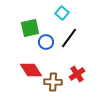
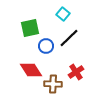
cyan square: moved 1 px right, 1 px down
black line: rotated 10 degrees clockwise
blue circle: moved 4 px down
red cross: moved 1 px left, 2 px up
brown cross: moved 2 px down
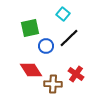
red cross: moved 2 px down; rotated 21 degrees counterclockwise
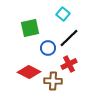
blue circle: moved 2 px right, 2 px down
red diamond: moved 2 px left, 2 px down; rotated 30 degrees counterclockwise
red cross: moved 7 px left, 10 px up; rotated 28 degrees clockwise
brown cross: moved 3 px up
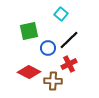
cyan square: moved 2 px left
green square: moved 1 px left, 3 px down
black line: moved 2 px down
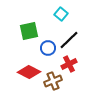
brown cross: rotated 24 degrees counterclockwise
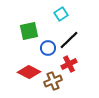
cyan square: rotated 16 degrees clockwise
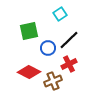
cyan square: moved 1 px left
